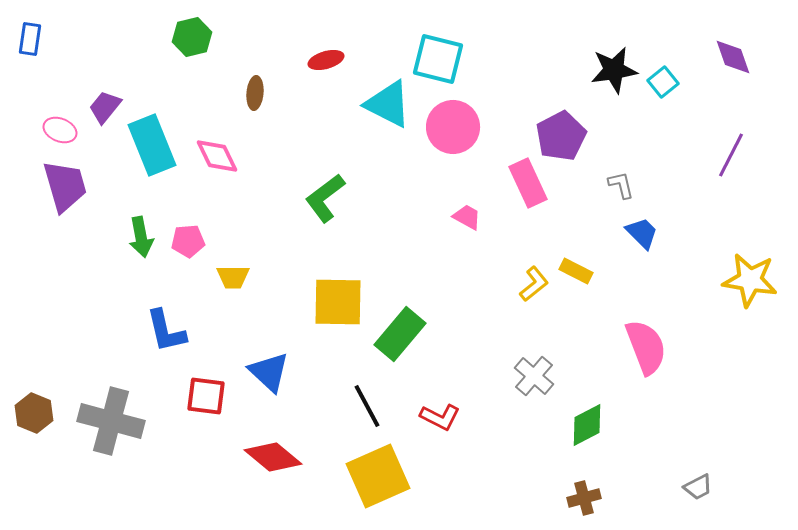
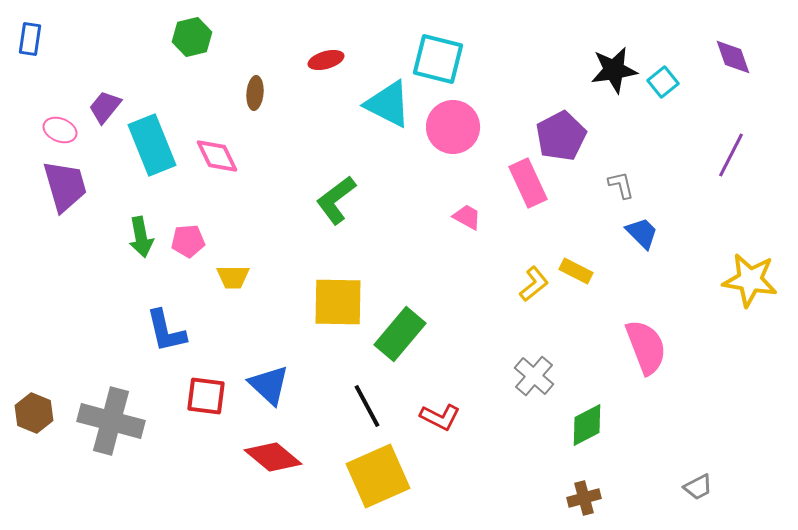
green L-shape at (325, 198): moved 11 px right, 2 px down
blue triangle at (269, 372): moved 13 px down
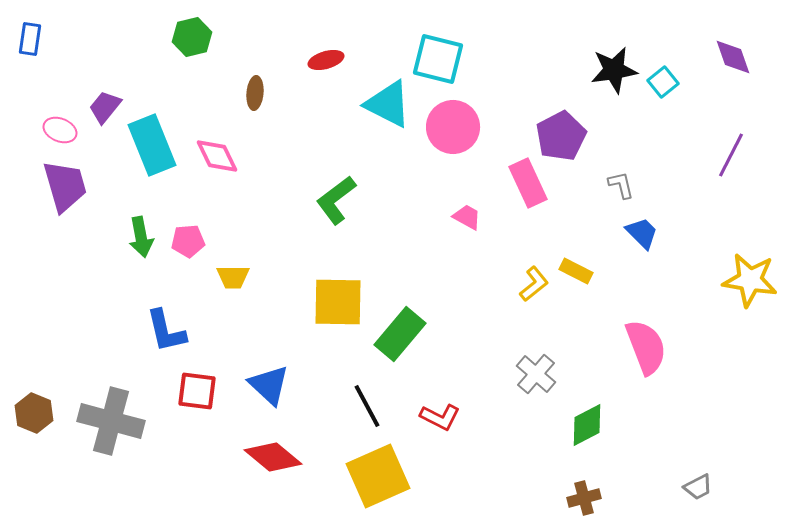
gray cross at (534, 376): moved 2 px right, 2 px up
red square at (206, 396): moved 9 px left, 5 px up
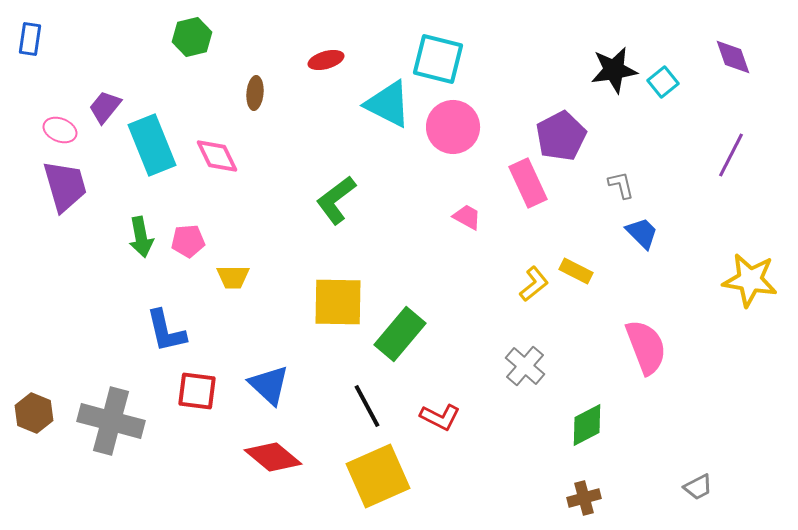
gray cross at (536, 374): moved 11 px left, 8 px up
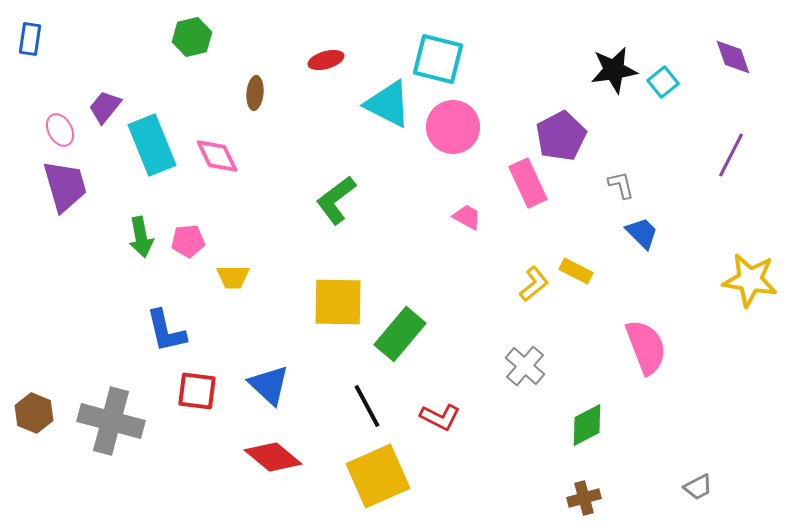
pink ellipse at (60, 130): rotated 40 degrees clockwise
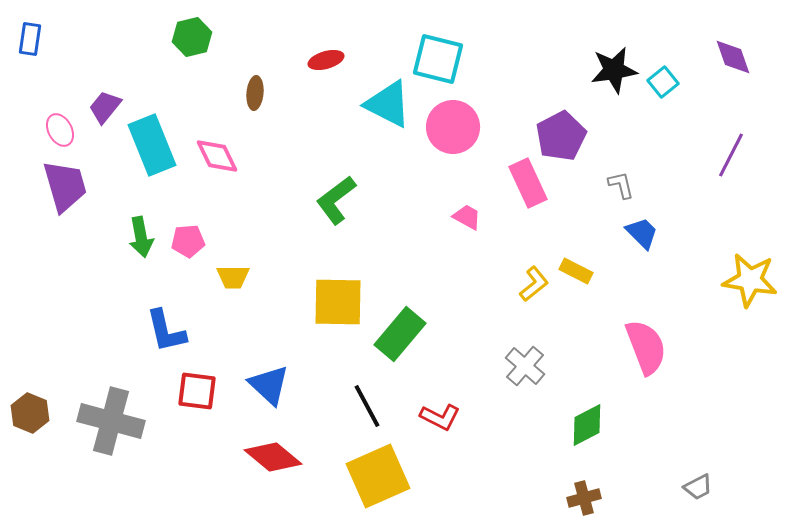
brown hexagon at (34, 413): moved 4 px left
